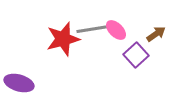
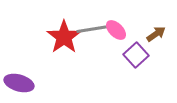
red star: moved 1 px right, 2 px up; rotated 20 degrees counterclockwise
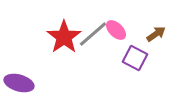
gray line: moved 5 px down; rotated 32 degrees counterclockwise
purple square: moved 1 px left, 3 px down; rotated 20 degrees counterclockwise
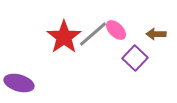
brown arrow: rotated 144 degrees counterclockwise
purple square: rotated 15 degrees clockwise
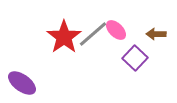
purple ellipse: moved 3 px right; rotated 20 degrees clockwise
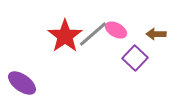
pink ellipse: rotated 15 degrees counterclockwise
red star: moved 1 px right, 1 px up
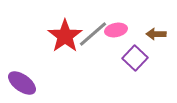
pink ellipse: rotated 40 degrees counterclockwise
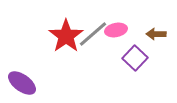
red star: moved 1 px right
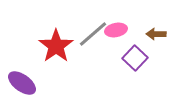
red star: moved 10 px left, 10 px down
